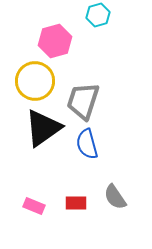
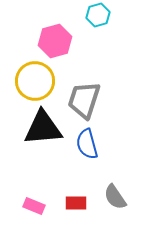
gray trapezoid: moved 1 px right, 1 px up
black triangle: rotated 30 degrees clockwise
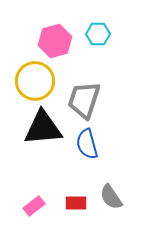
cyan hexagon: moved 19 px down; rotated 15 degrees clockwise
gray semicircle: moved 4 px left
pink rectangle: rotated 60 degrees counterclockwise
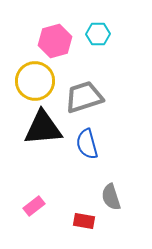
gray trapezoid: moved 3 px up; rotated 54 degrees clockwise
gray semicircle: rotated 16 degrees clockwise
red rectangle: moved 8 px right, 18 px down; rotated 10 degrees clockwise
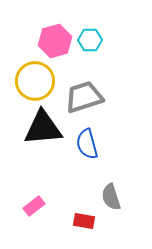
cyan hexagon: moved 8 px left, 6 px down
